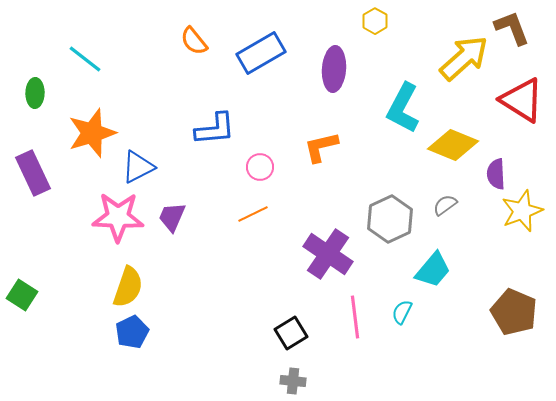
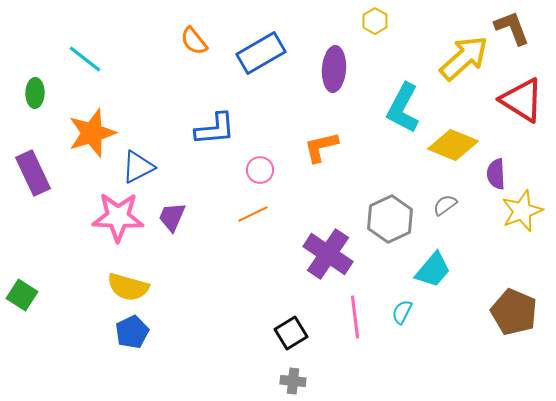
pink circle: moved 3 px down
yellow semicircle: rotated 87 degrees clockwise
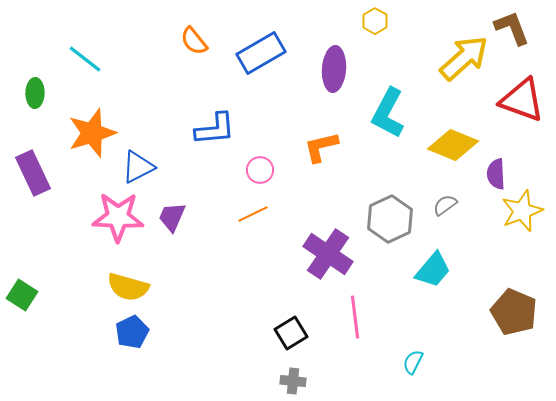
red triangle: rotated 12 degrees counterclockwise
cyan L-shape: moved 15 px left, 5 px down
cyan semicircle: moved 11 px right, 50 px down
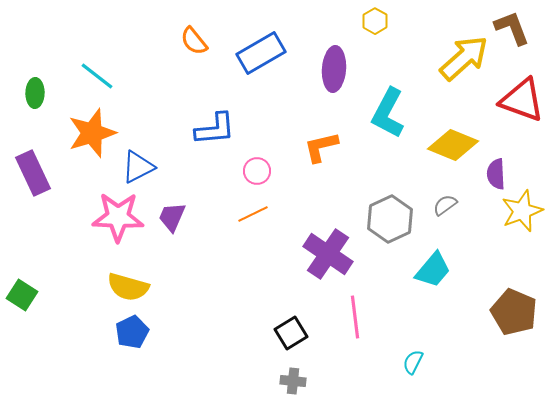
cyan line: moved 12 px right, 17 px down
pink circle: moved 3 px left, 1 px down
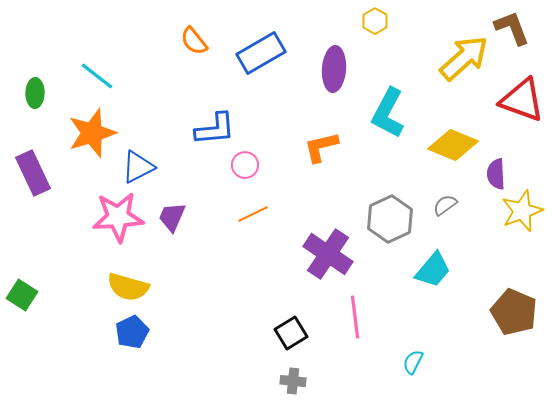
pink circle: moved 12 px left, 6 px up
pink star: rotated 6 degrees counterclockwise
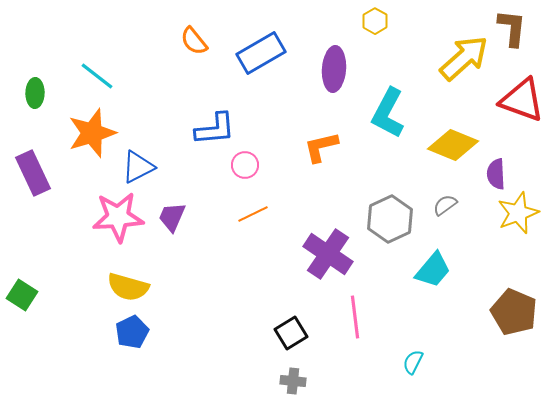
brown L-shape: rotated 27 degrees clockwise
yellow star: moved 4 px left, 2 px down
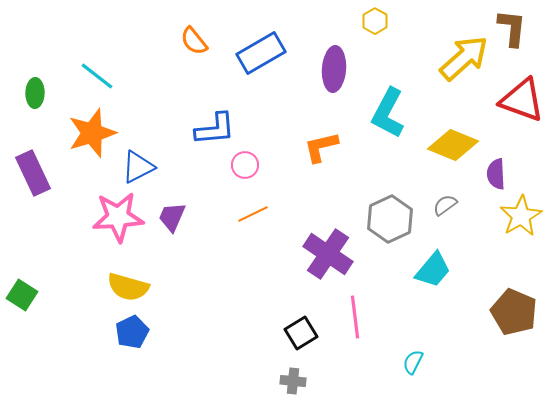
yellow star: moved 3 px right, 3 px down; rotated 9 degrees counterclockwise
black square: moved 10 px right
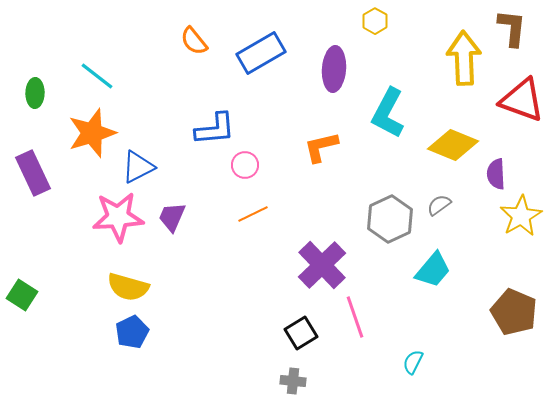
yellow arrow: rotated 50 degrees counterclockwise
gray semicircle: moved 6 px left
purple cross: moved 6 px left, 11 px down; rotated 12 degrees clockwise
pink line: rotated 12 degrees counterclockwise
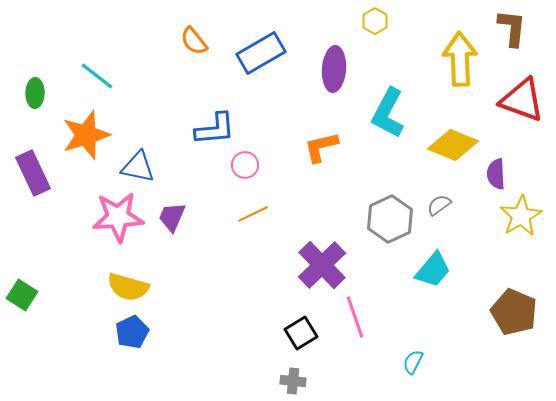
yellow arrow: moved 4 px left, 1 px down
orange star: moved 6 px left, 2 px down
blue triangle: rotated 39 degrees clockwise
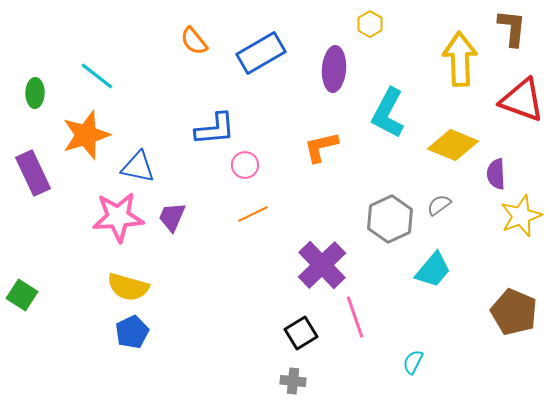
yellow hexagon: moved 5 px left, 3 px down
yellow star: rotated 9 degrees clockwise
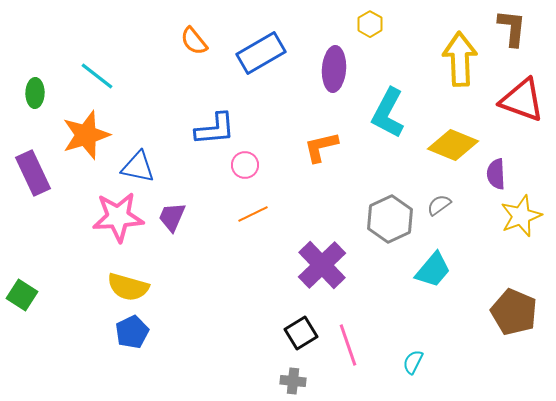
pink line: moved 7 px left, 28 px down
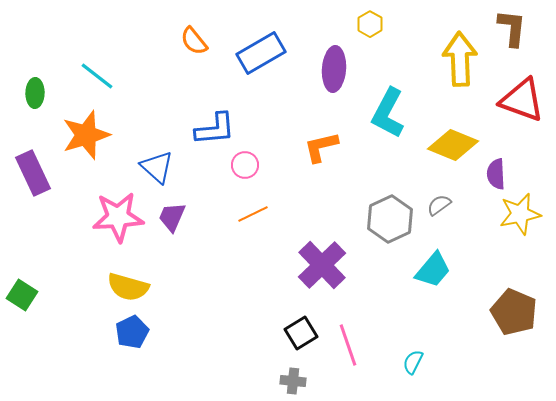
blue triangle: moved 19 px right; rotated 30 degrees clockwise
yellow star: moved 1 px left, 2 px up; rotated 9 degrees clockwise
